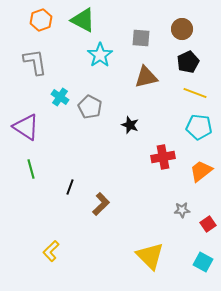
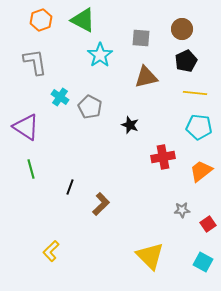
black pentagon: moved 2 px left, 1 px up
yellow line: rotated 15 degrees counterclockwise
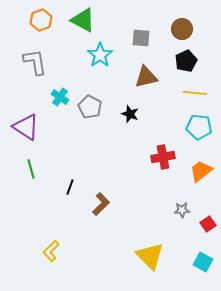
black star: moved 11 px up
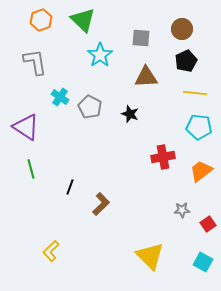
green triangle: rotated 16 degrees clockwise
brown triangle: rotated 10 degrees clockwise
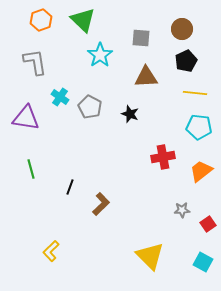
purple triangle: moved 9 px up; rotated 24 degrees counterclockwise
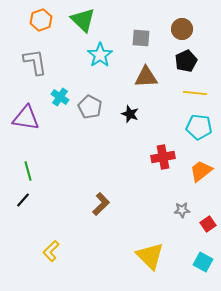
green line: moved 3 px left, 2 px down
black line: moved 47 px left, 13 px down; rotated 21 degrees clockwise
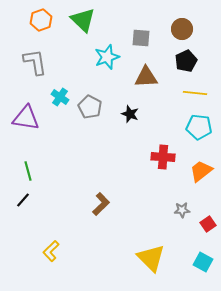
cyan star: moved 7 px right, 2 px down; rotated 15 degrees clockwise
red cross: rotated 15 degrees clockwise
yellow triangle: moved 1 px right, 2 px down
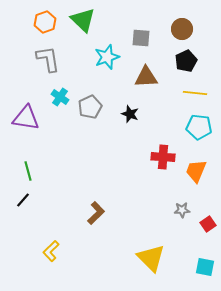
orange hexagon: moved 4 px right, 2 px down
gray L-shape: moved 13 px right, 3 px up
gray pentagon: rotated 20 degrees clockwise
orange trapezoid: moved 5 px left; rotated 30 degrees counterclockwise
brown L-shape: moved 5 px left, 9 px down
cyan square: moved 2 px right, 5 px down; rotated 18 degrees counterclockwise
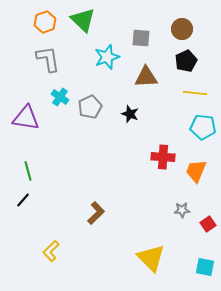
cyan pentagon: moved 4 px right
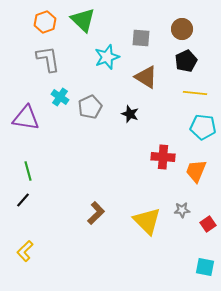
brown triangle: rotated 35 degrees clockwise
yellow L-shape: moved 26 px left
yellow triangle: moved 4 px left, 37 px up
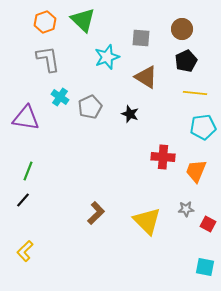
cyan pentagon: rotated 15 degrees counterclockwise
green line: rotated 36 degrees clockwise
gray star: moved 4 px right, 1 px up
red square: rotated 28 degrees counterclockwise
